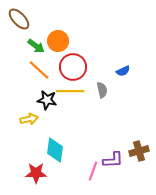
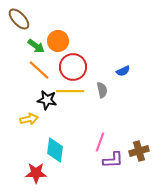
pink line: moved 7 px right, 29 px up
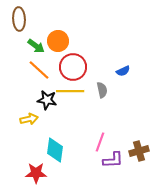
brown ellipse: rotated 40 degrees clockwise
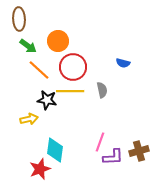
green arrow: moved 8 px left
blue semicircle: moved 8 px up; rotated 40 degrees clockwise
purple L-shape: moved 3 px up
red star: moved 4 px right, 4 px up; rotated 20 degrees counterclockwise
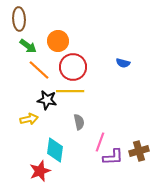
gray semicircle: moved 23 px left, 32 px down
red star: moved 2 px down
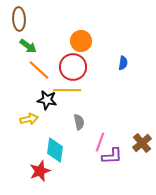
orange circle: moved 23 px right
blue semicircle: rotated 96 degrees counterclockwise
yellow line: moved 3 px left, 1 px up
brown cross: moved 3 px right, 8 px up; rotated 24 degrees counterclockwise
purple L-shape: moved 1 px left, 1 px up
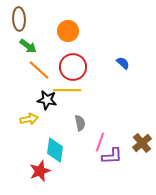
orange circle: moved 13 px left, 10 px up
blue semicircle: rotated 56 degrees counterclockwise
gray semicircle: moved 1 px right, 1 px down
